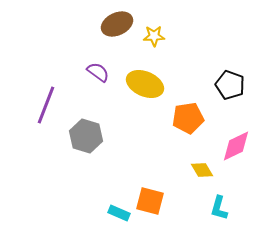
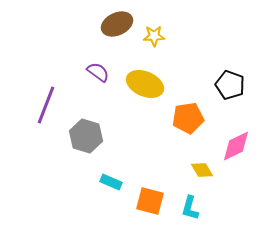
cyan L-shape: moved 29 px left
cyan rectangle: moved 8 px left, 31 px up
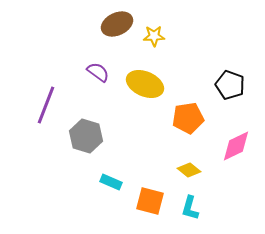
yellow diamond: moved 13 px left; rotated 20 degrees counterclockwise
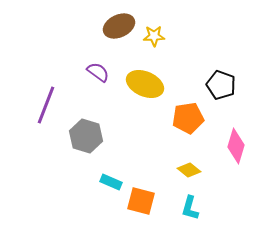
brown ellipse: moved 2 px right, 2 px down
black pentagon: moved 9 px left
pink diamond: rotated 48 degrees counterclockwise
orange square: moved 9 px left
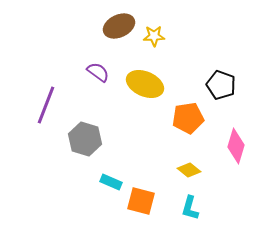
gray hexagon: moved 1 px left, 3 px down
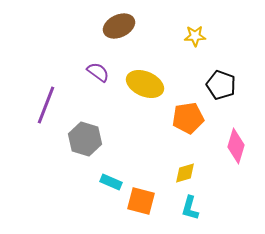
yellow star: moved 41 px right
yellow diamond: moved 4 px left, 3 px down; rotated 55 degrees counterclockwise
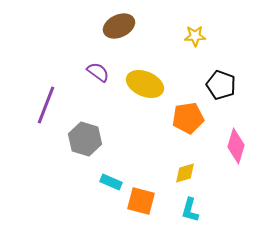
cyan L-shape: moved 2 px down
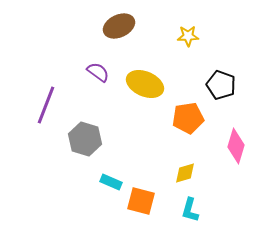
yellow star: moved 7 px left
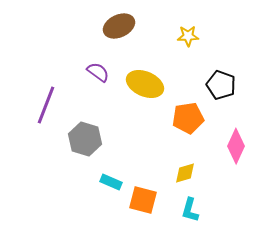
pink diamond: rotated 8 degrees clockwise
orange square: moved 2 px right, 1 px up
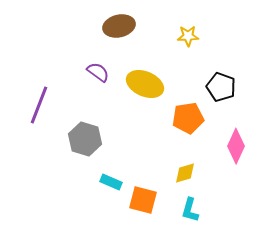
brown ellipse: rotated 12 degrees clockwise
black pentagon: moved 2 px down
purple line: moved 7 px left
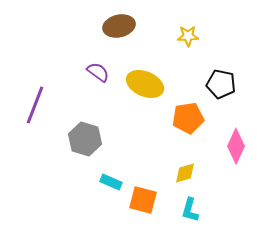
black pentagon: moved 3 px up; rotated 8 degrees counterclockwise
purple line: moved 4 px left
